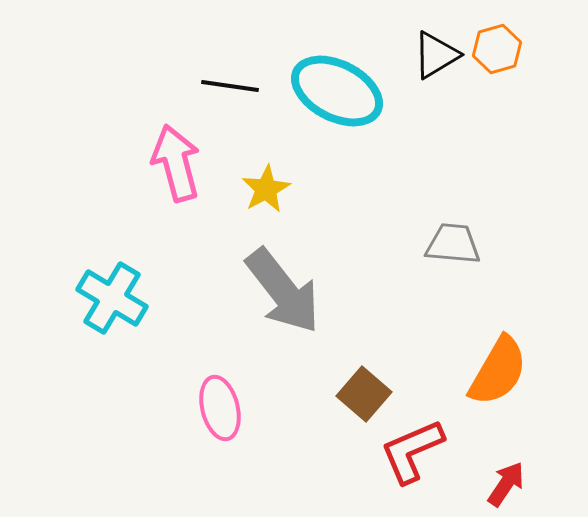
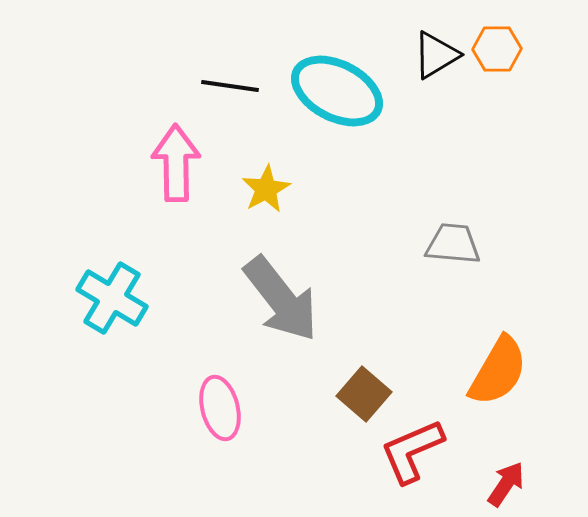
orange hexagon: rotated 15 degrees clockwise
pink arrow: rotated 14 degrees clockwise
gray arrow: moved 2 px left, 8 px down
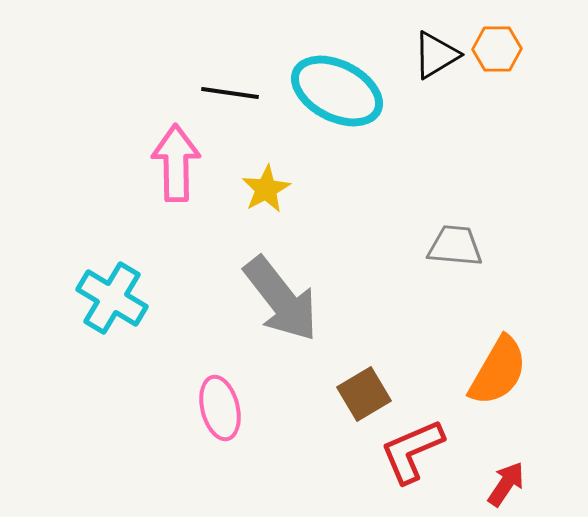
black line: moved 7 px down
gray trapezoid: moved 2 px right, 2 px down
brown square: rotated 18 degrees clockwise
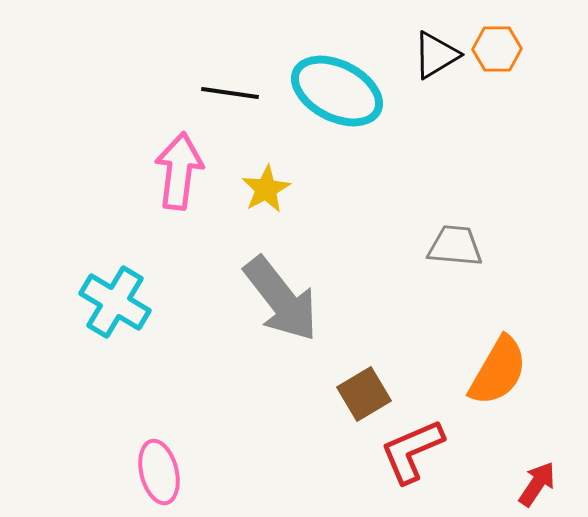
pink arrow: moved 3 px right, 8 px down; rotated 8 degrees clockwise
cyan cross: moved 3 px right, 4 px down
pink ellipse: moved 61 px left, 64 px down
red arrow: moved 31 px right
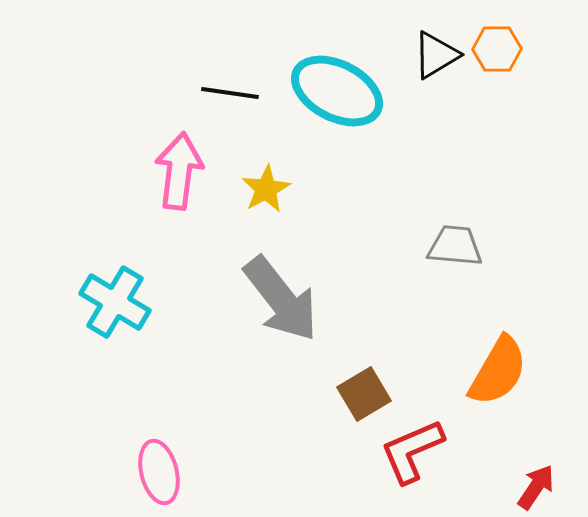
red arrow: moved 1 px left, 3 px down
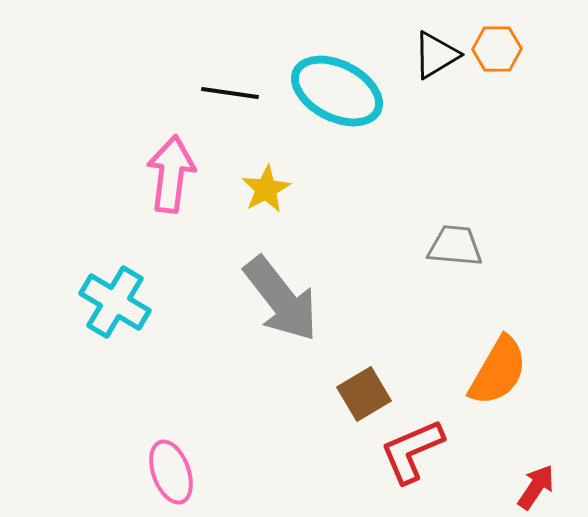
pink arrow: moved 8 px left, 3 px down
pink ellipse: moved 12 px right; rotated 6 degrees counterclockwise
